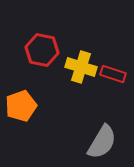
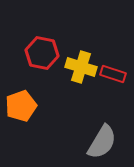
red hexagon: moved 3 px down
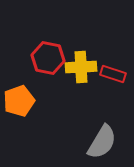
red hexagon: moved 6 px right, 5 px down
yellow cross: rotated 20 degrees counterclockwise
orange pentagon: moved 2 px left, 5 px up
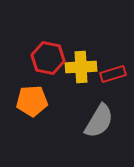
red rectangle: rotated 35 degrees counterclockwise
orange pentagon: moved 13 px right; rotated 16 degrees clockwise
gray semicircle: moved 3 px left, 21 px up
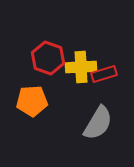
red hexagon: rotated 8 degrees clockwise
red rectangle: moved 9 px left
gray semicircle: moved 1 px left, 2 px down
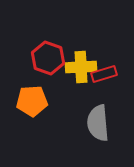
gray semicircle: rotated 144 degrees clockwise
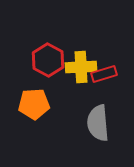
red hexagon: moved 2 px down; rotated 8 degrees clockwise
orange pentagon: moved 2 px right, 3 px down
